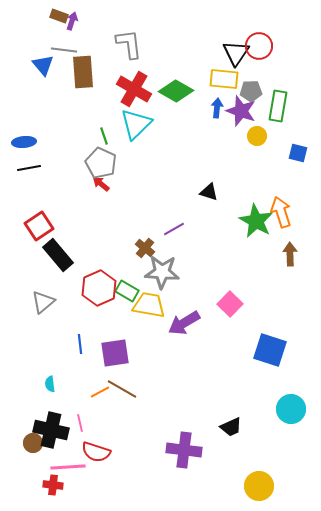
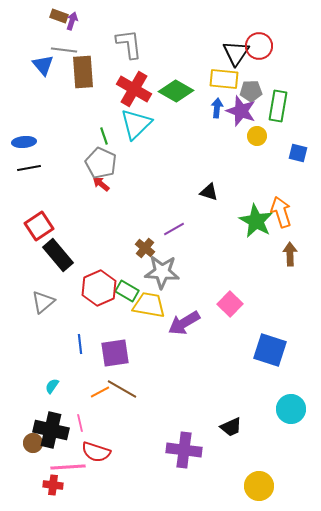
cyan semicircle at (50, 384): moved 2 px right, 2 px down; rotated 42 degrees clockwise
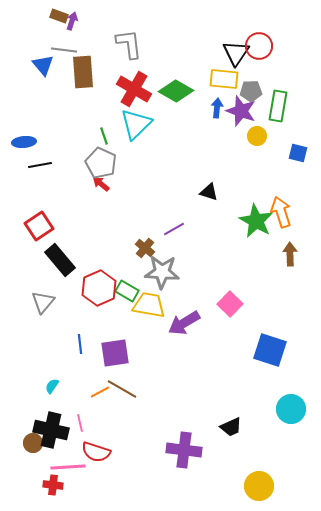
black line at (29, 168): moved 11 px right, 3 px up
black rectangle at (58, 255): moved 2 px right, 5 px down
gray triangle at (43, 302): rotated 10 degrees counterclockwise
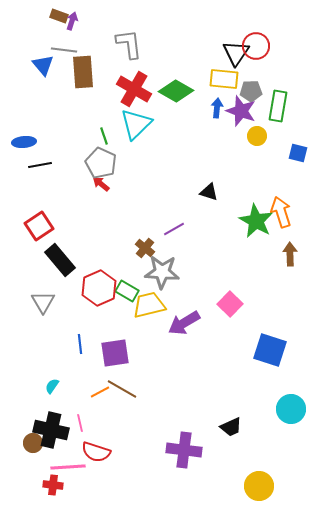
red circle at (259, 46): moved 3 px left
gray triangle at (43, 302): rotated 10 degrees counterclockwise
yellow trapezoid at (149, 305): rotated 24 degrees counterclockwise
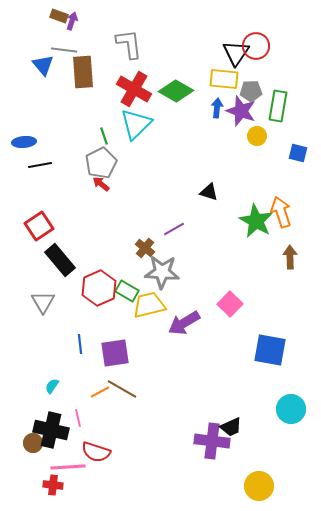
gray pentagon at (101, 163): rotated 20 degrees clockwise
brown arrow at (290, 254): moved 3 px down
blue square at (270, 350): rotated 8 degrees counterclockwise
pink line at (80, 423): moved 2 px left, 5 px up
purple cross at (184, 450): moved 28 px right, 9 px up
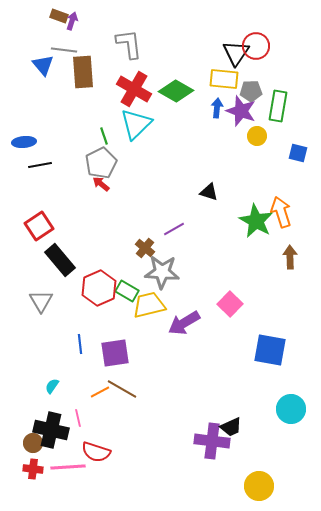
gray triangle at (43, 302): moved 2 px left, 1 px up
red cross at (53, 485): moved 20 px left, 16 px up
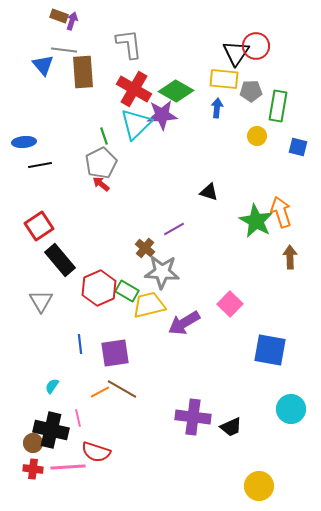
purple star at (241, 111): moved 79 px left, 4 px down; rotated 24 degrees counterclockwise
blue square at (298, 153): moved 6 px up
purple cross at (212, 441): moved 19 px left, 24 px up
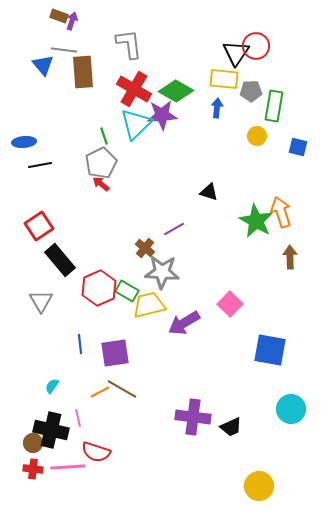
green rectangle at (278, 106): moved 4 px left
